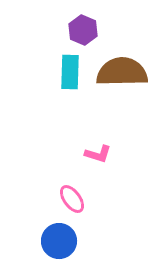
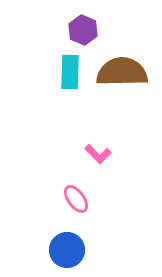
pink L-shape: rotated 28 degrees clockwise
pink ellipse: moved 4 px right
blue circle: moved 8 px right, 9 px down
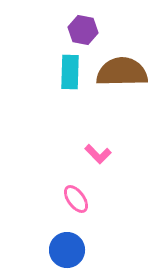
purple hexagon: rotated 12 degrees counterclockwise
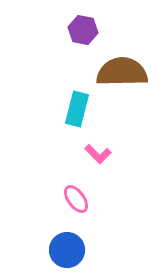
cyan rectangle: moved 7 px right, 37 px down; rotated 12 degrees clockwise
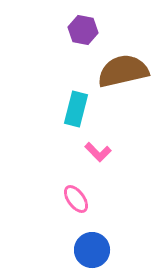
brown semicircle: moved 1 px right, 1 px up; rotated 12 degrees counterclockwise
cyan rectangle: moved 1 px left
pink L-shape: moved 2 px up
blue circle: moved 25 px right
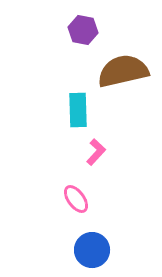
cyan rectangle: moved 2 px right, 1 px down; rotated 16 degrees counterclockwise
pink L-shape: moved 2 px left; rotated 92 degrees counterclockwise
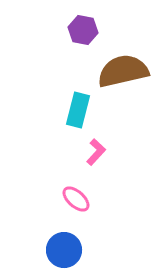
cyan rectangle: rotated 16 degrees clockwise
pink ellipse: rotated 12 degrees counterclockwise
blue circle: moved 28 px left
